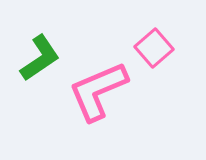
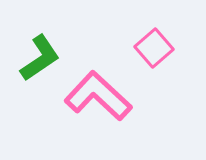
pink L-shape: moved 5 px down; rotated 66 degrees clockwise
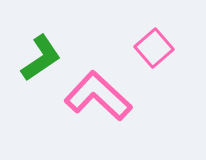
green L-shape: moved 1 px right
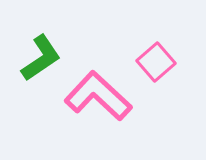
pink square: moved 2 px right, 14 px down
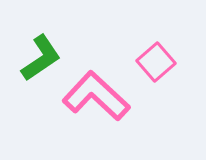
pink L-shape: moved 2 px left
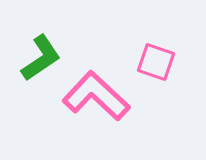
pink square: rotated 30 degrees counterclockwise
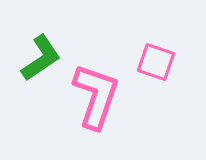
pink L-shape: rotated 66 degrees clockwise
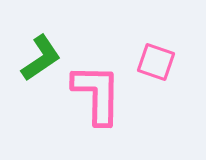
pink L-shape: moved 1 px right, 2 px up; rotated 18 degrees counterclockwise
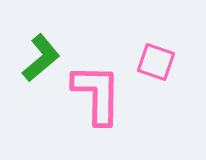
green L-shape: rotated 6 degrees counterclockwise
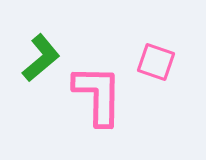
pink L-shape: moved 1 px right, 1 px down
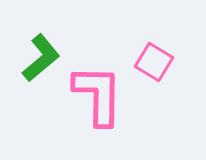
pink square: moved 2 px left; rotated 12 degrees clockwise
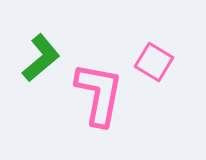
pink L-shape: moved 1 px right, 1 px up; rotated 10 degrees clockwise
